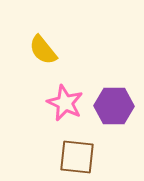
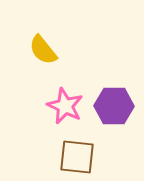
pink star: moved 3 px down
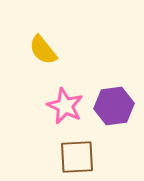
purple hexagon: rotated 9 degrees counterclockwise
brown square: rotated 9 degrees counterclockwise
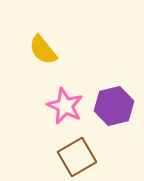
purple hexagon: rotated 6 degrees counterclockwise
brown square: rotated 27 degrees counterclockwise
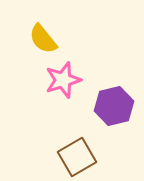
yellow semicircle: moved 11 px up
pink star: moved 2 px left, 26 px up; rotated 30 degrees clockwise
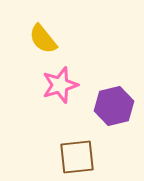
pink star: moved 3 px left, 5 px down
brown square: rotated 24 degrees clockwise
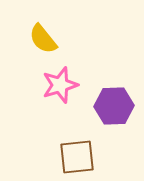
purple hexagon: rotated 12 degrees clockwise
